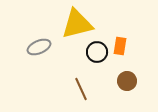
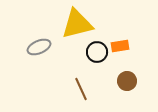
orange rectangle: rotated 72 degrees clockwise
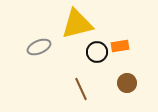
brown circle: moved 2 px down
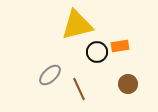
yellow triangle: moved 1 px down
gray ellipse: moved 11 px right, 28 px down; rotated 20 degrees counterclockwise
brown circle: moved 1 px right, 1 px down
brown line: moved 2 px left
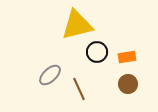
orange rectangle: moved 7 px right, 11 px down
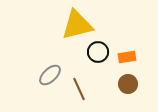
black circle: moved 1 px right
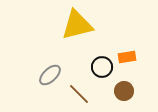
black circle: moved 4 px right, 15 px down
brown circle: moved 4 px left, 7 px down
brown line: moved 5 px down; rotated 20 degrees counterclockwise
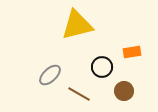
orange rectangle: moved 5 px right, 5 px up
brown line: rotated 15 degrees counterclockwise
